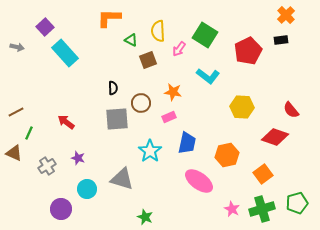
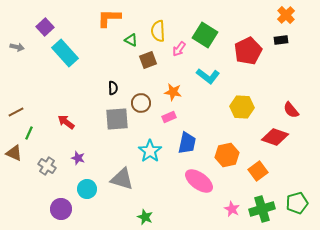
gray cross: rotated 24 degrees counterclockwise
orange square: moved 5 px left, 3 px up
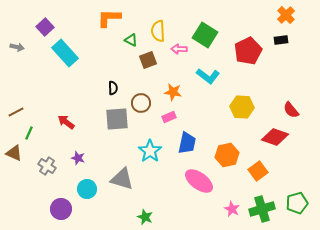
pink arrow: rotated 56 degrees clockwise
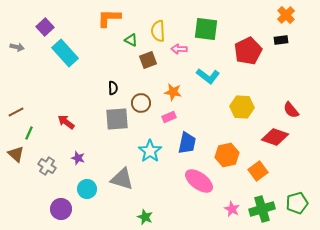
green square: moved 1 px right, 6 px up; rotated 25 degrees counterclockwise
brown triangle: moved 2 px right, 1 px down; rotated 18 degrees clockwise
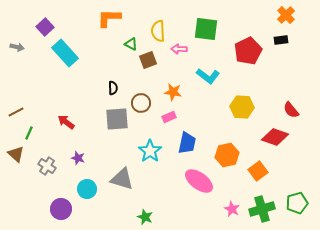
green triangle: moved 4 px down
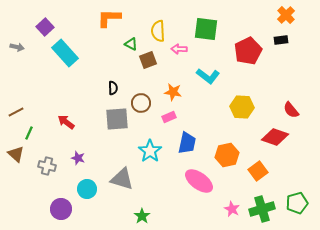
gray cross: rotated 18 degrees counterclockwise
green star: moved 3 px left, 1 px up; rotated 14 degrees clockwise
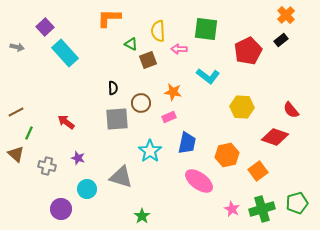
black rectangle: rotated 32 degrees counterclockwise
gray triangle: moved 1 px left, 2 px up
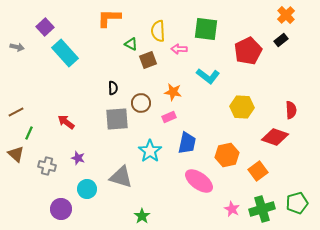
red semicircle: rotated 144 degrees counterclockwise
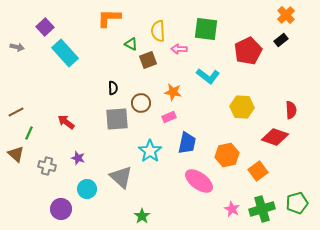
gray triangle: rotated 25 degrees clockwise
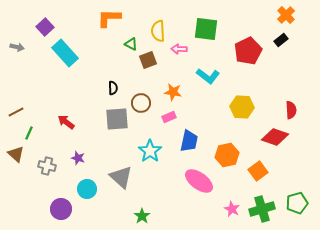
blue trapezoid: moved 2 px right, 2 px up
